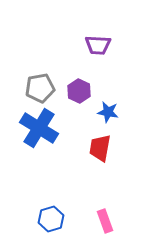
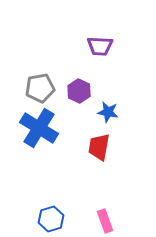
purple trapezoid: moved 2 px right, 1 px down
red trapezoid: moved 1 px left, 1 px up
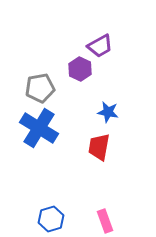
purple trapezoid: rotated 32 degrees counterclockwise
purple hexagon: moved 1 px right, 22 px up
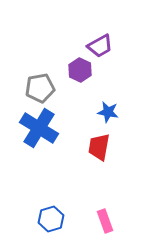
purple hexagon: moved 1 px down
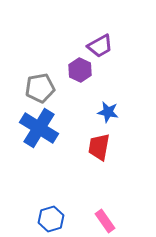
pink rectangle: rotated 15 degrees counterclockwise
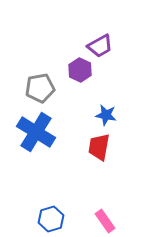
blue star: moved 2 px left, 3 px down
blue cross: moved 3 px left, 4 px down
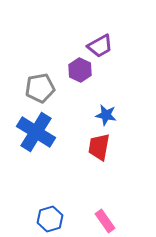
blue hexagon: moved 1 px left
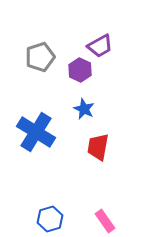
gray pentagon: moved 31 px up; rotated 8 degrees counterclockwise
blue star: moved 22 px left, 6 px up; rotated 15 degrees clockwise
red trapezoid: moved 1 px left
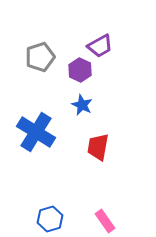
blue star: moved 2 px left, 4 px up
